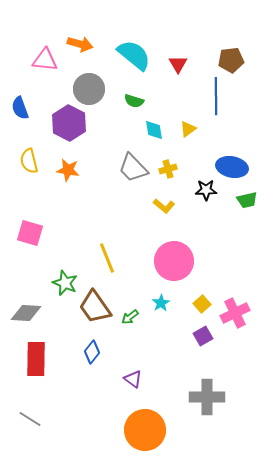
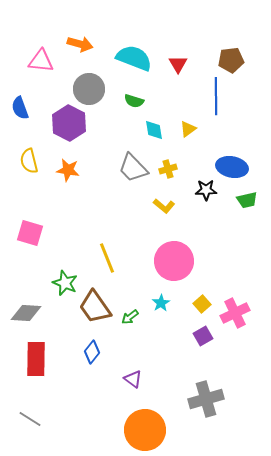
cyan semicircle: moved 3 px down; rotated 18 degrees counterclockwise
pink triangle: moved 4 px left, 1 px down
gray cross: moved 1 px left, 2 px down; rotated 16 degrees counterclockwise
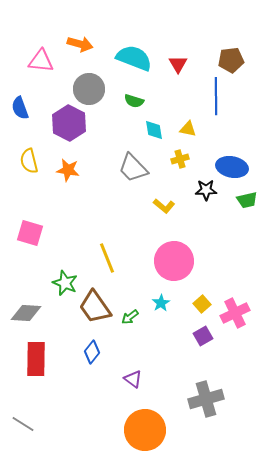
yellow triangle: rotated 48 degrees clockwise
yellow cross: moved 12 px right, 10 px up
gray line: moved 7 px left, 5 px down
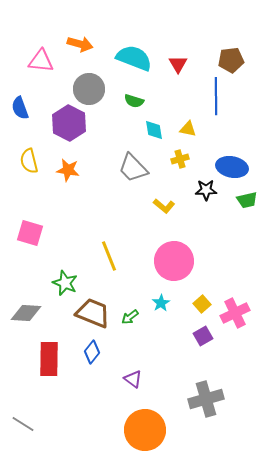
yellow line: moved 2 px right, 2 px up
brown trapezoid: moved 2 px left, 6 px down; rotated 147 degrees clockwise
red rectangle: moved 13 px right
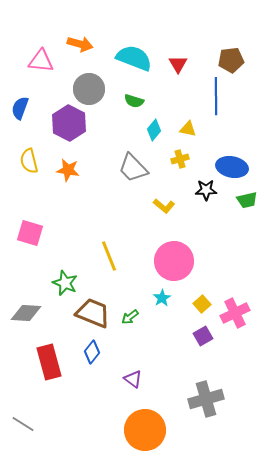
blue semicircle: rotated 40 degrees clockwise
cyan diamond: rotated 50 degrees clockwise
cyan star: moved 1 px right, 5 px up
red rectangle: moved 3 px down; rotated 16 degrees counterclockwise
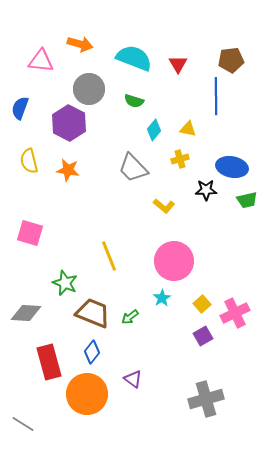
orange circle: moved 58 px left, 36 px up
